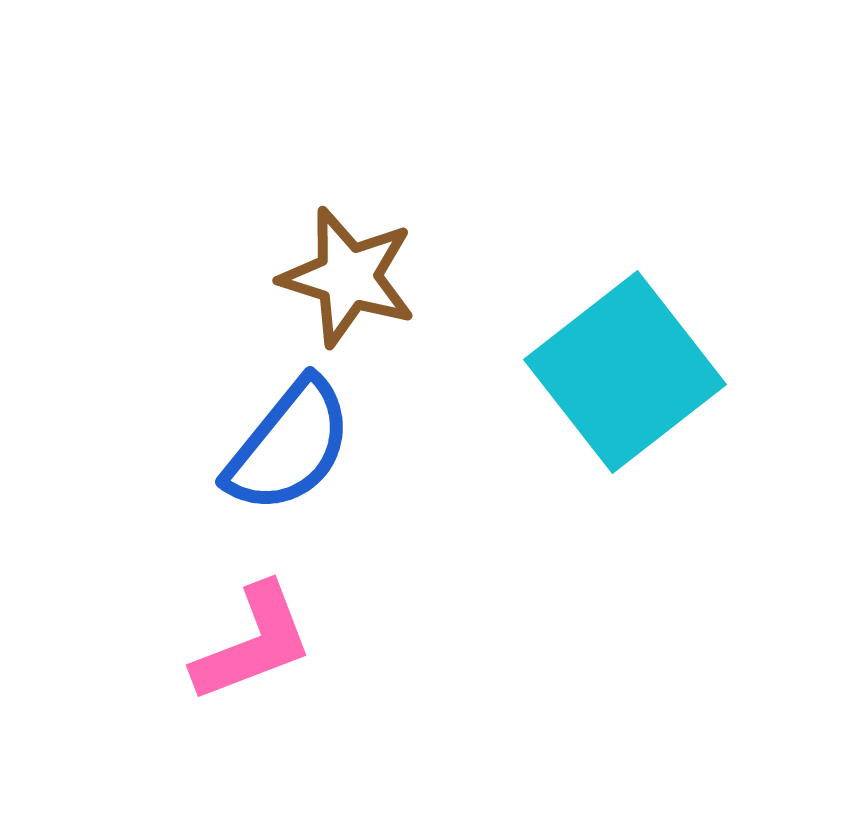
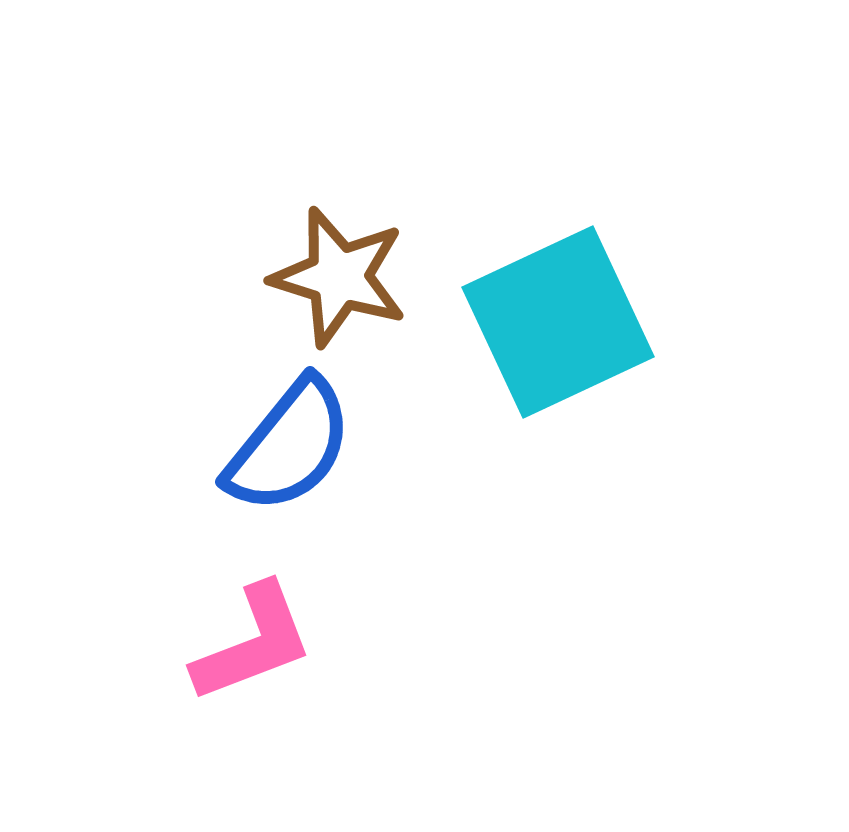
brown star: moved 9 px left
cyan square: moved 67 px left, 50 px up; rotated 13 degrees clockwise
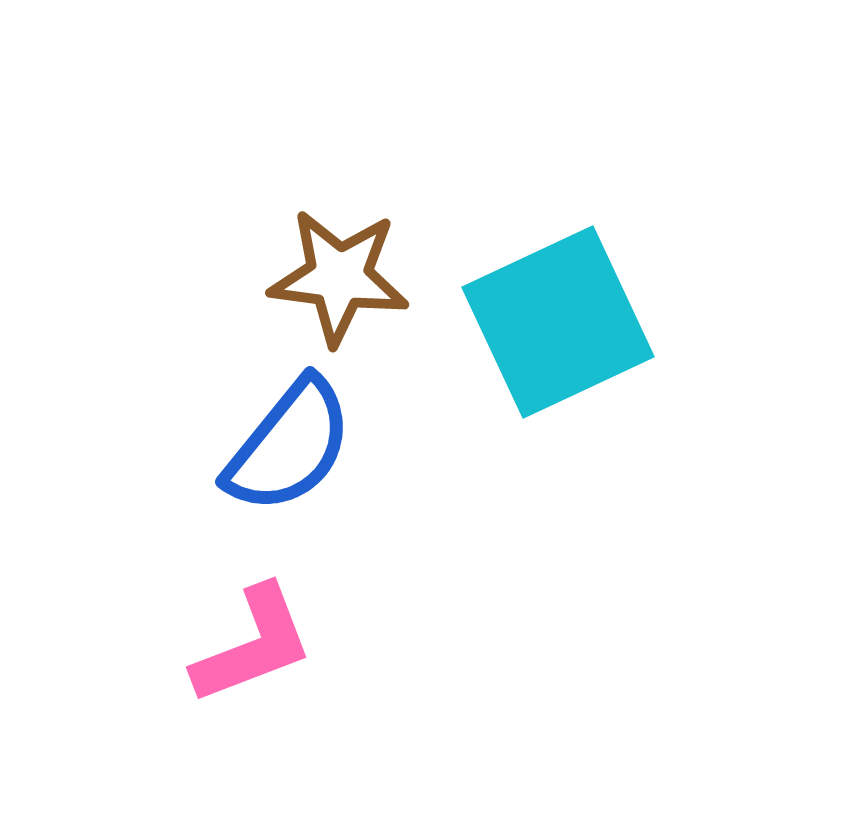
brown star: rotated 10 degrees counterclockwise
pink L-shape: moved 2 px down
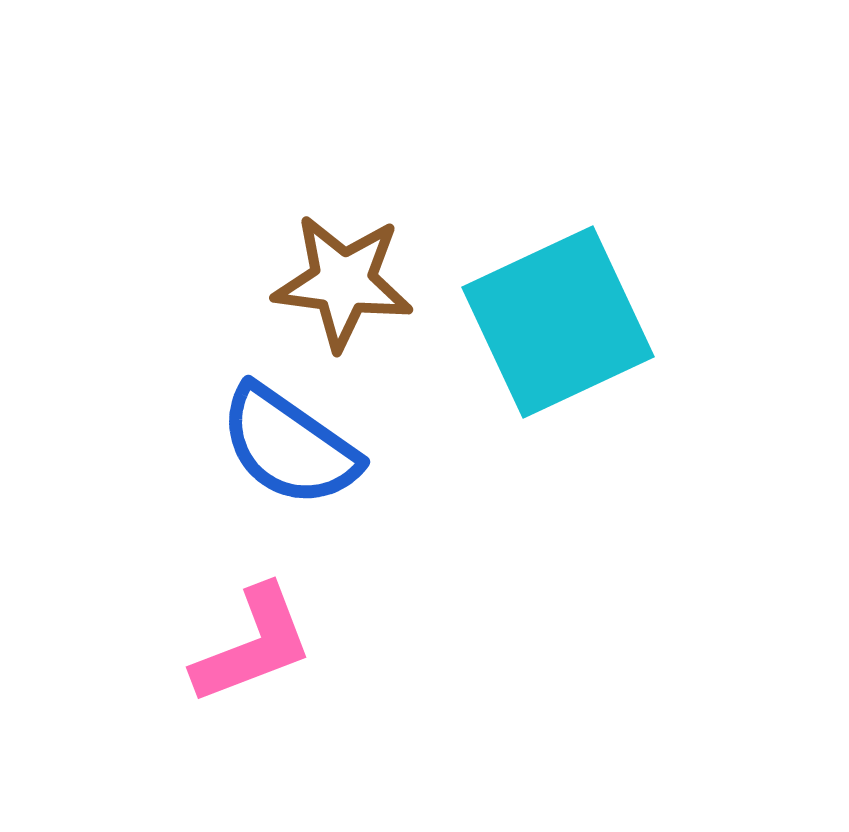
brown star: moved 4 px right, 5 px down
blue semicircle: rotated 86 degrees clockwise
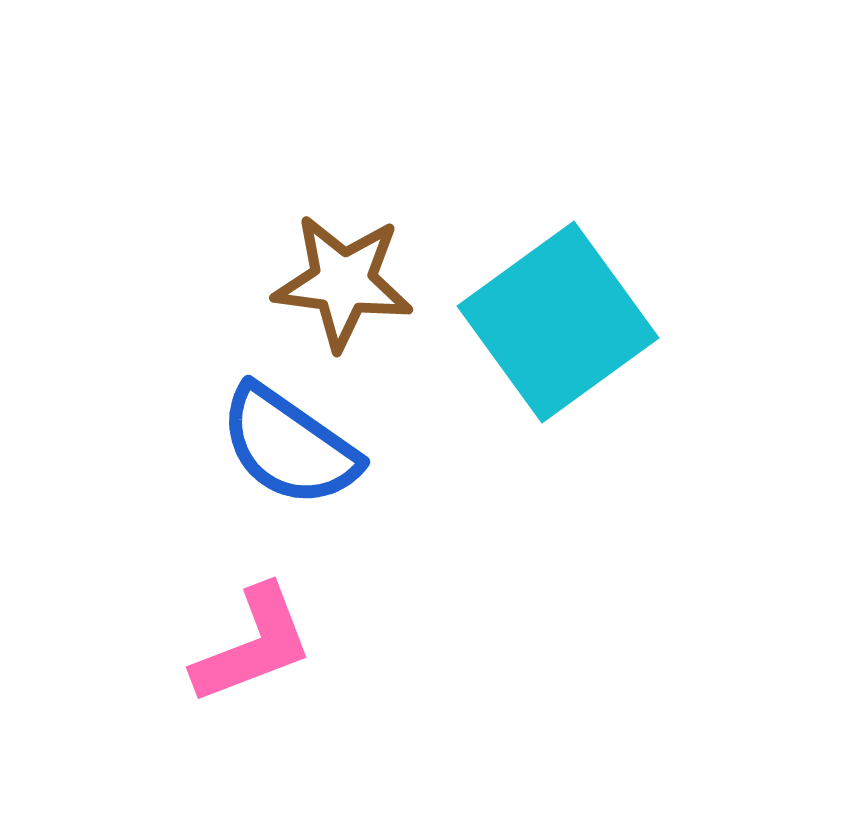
cyan square: rotated 11 degrees counterclockwise
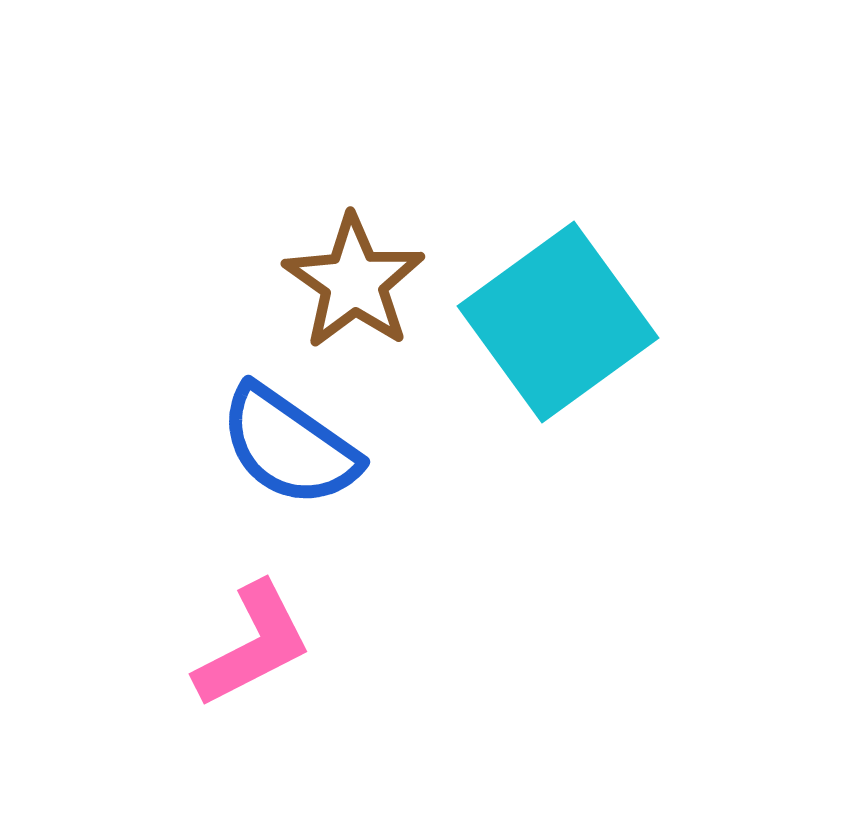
brown star: moved 11 px right; rotated 28 degrees clockwise
pink L-shape: rotated 6 degrees counterclockwise
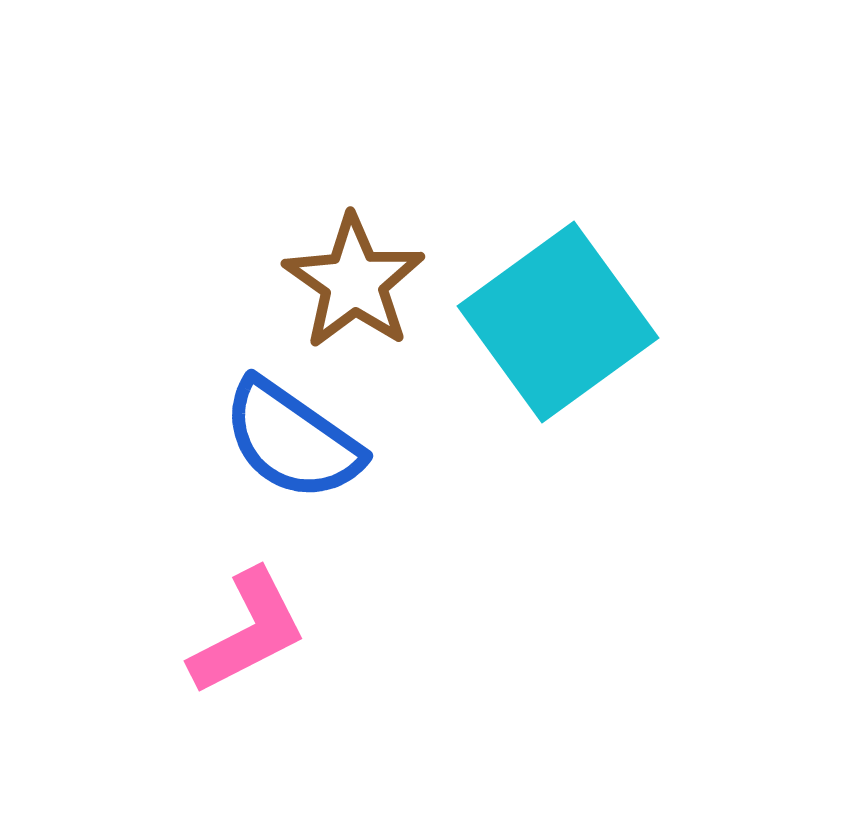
blue semicircle: moved 3 px right, 6 px up
pink L-shape: moved 5 px left, 13 px up
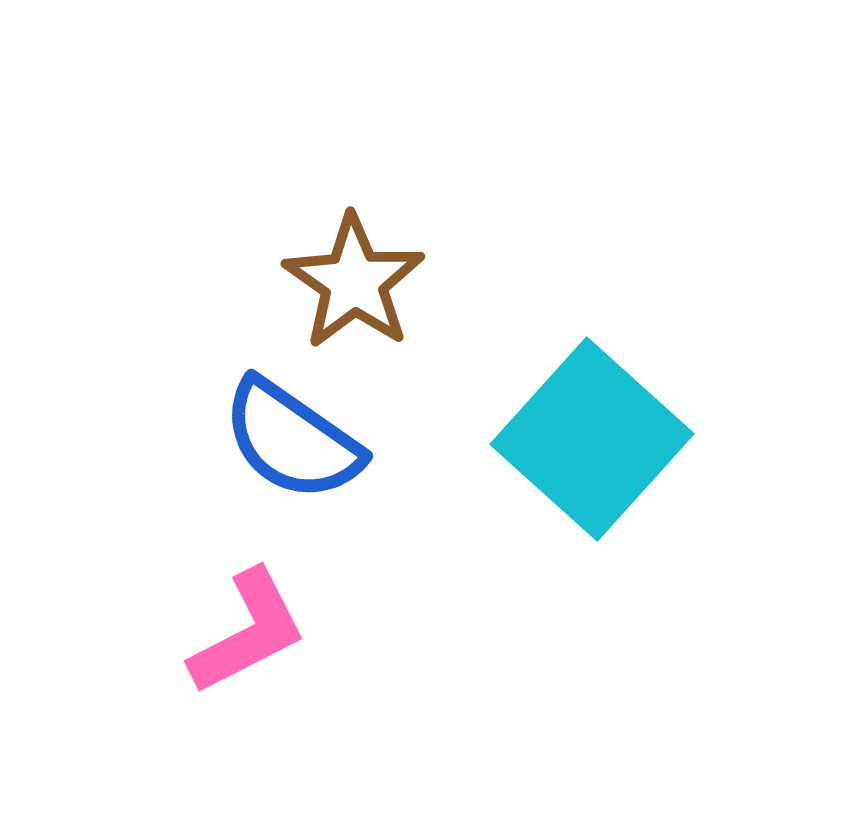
cyan square: moved 34 px right, 117 px down; rotated 12 degrees counterclockwise
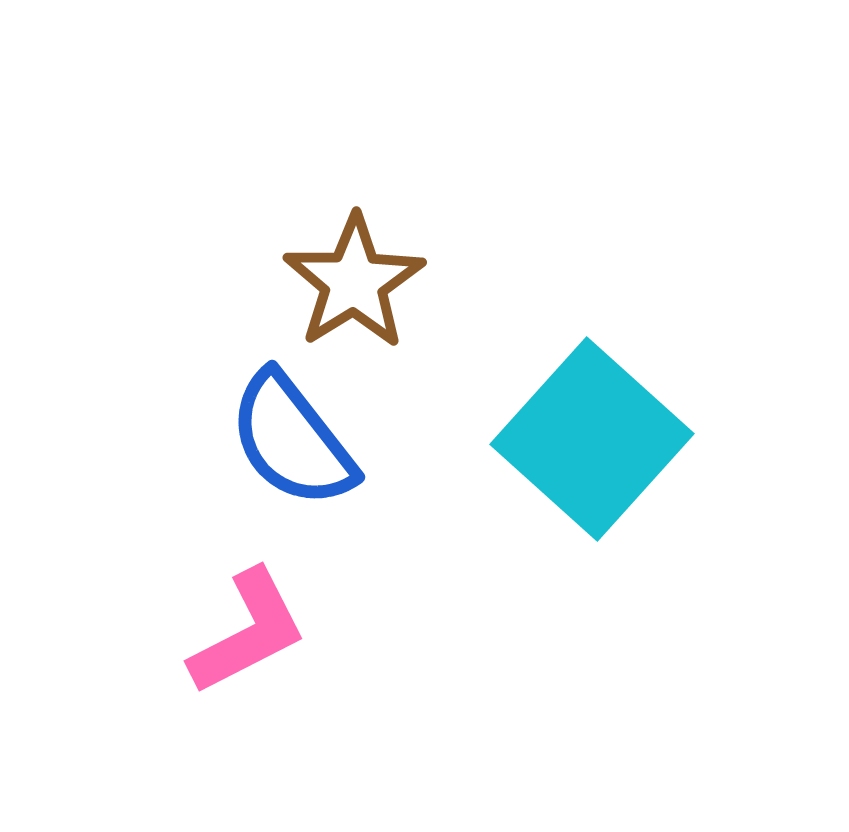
brown star: rotated 5 degrees clockwise
blue semicircle: rotated 17 degrees clockwise
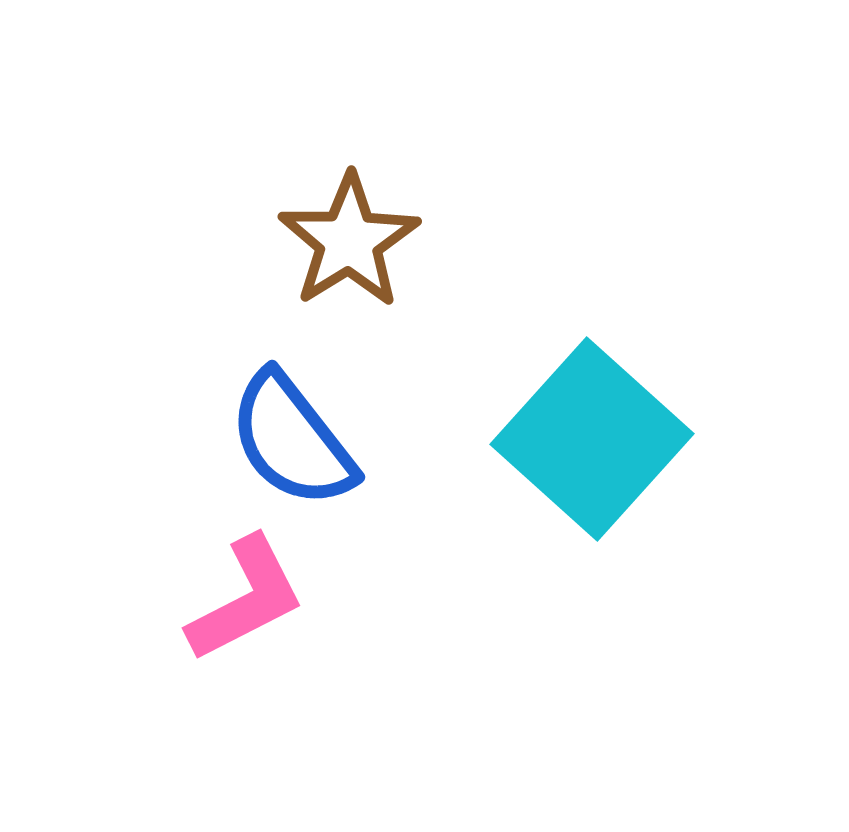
brown star: moved 5 px left, 41 px up
pink L-shape: moved 2 px left, 33 px up
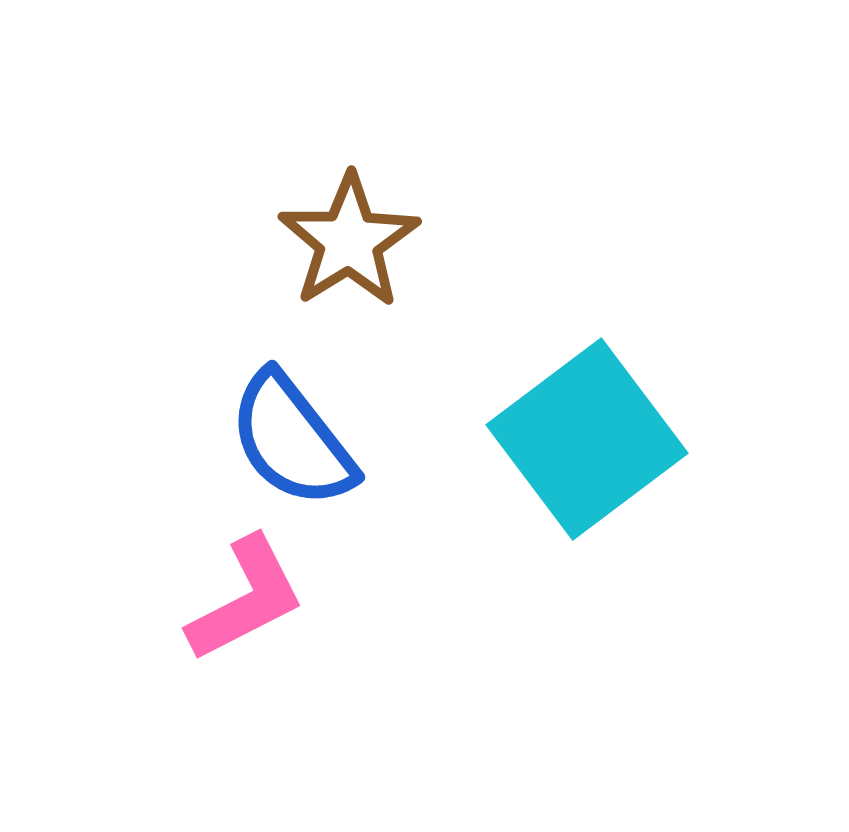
cyan square: moved 5 px left; rotated 11 degrees clockwise
